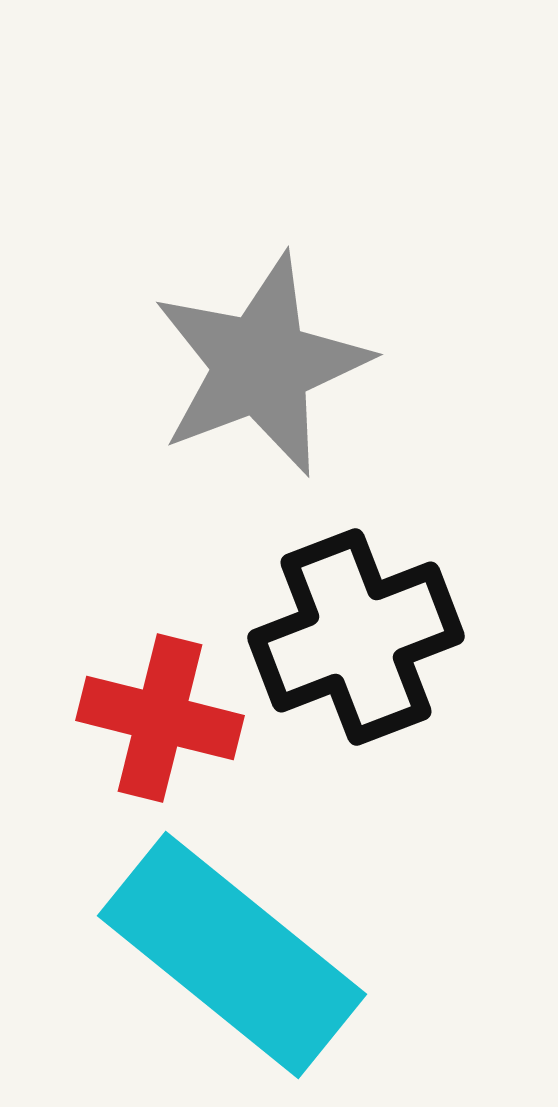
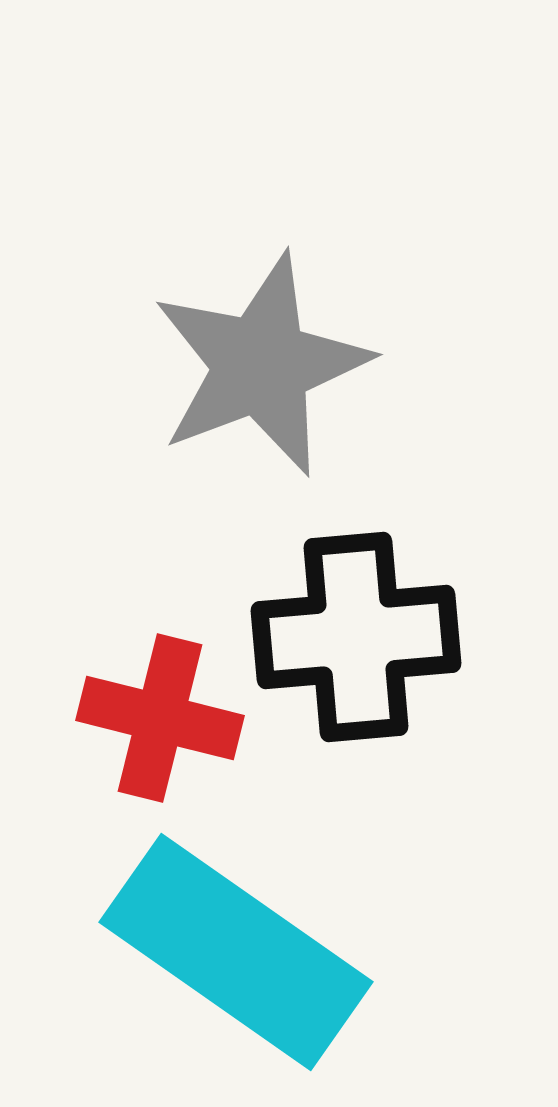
black cross: rotated 16 degrees clockwise
cyan rectangle: moved 4 px right, 3 px up; rotated 4 degrees counterclockwise
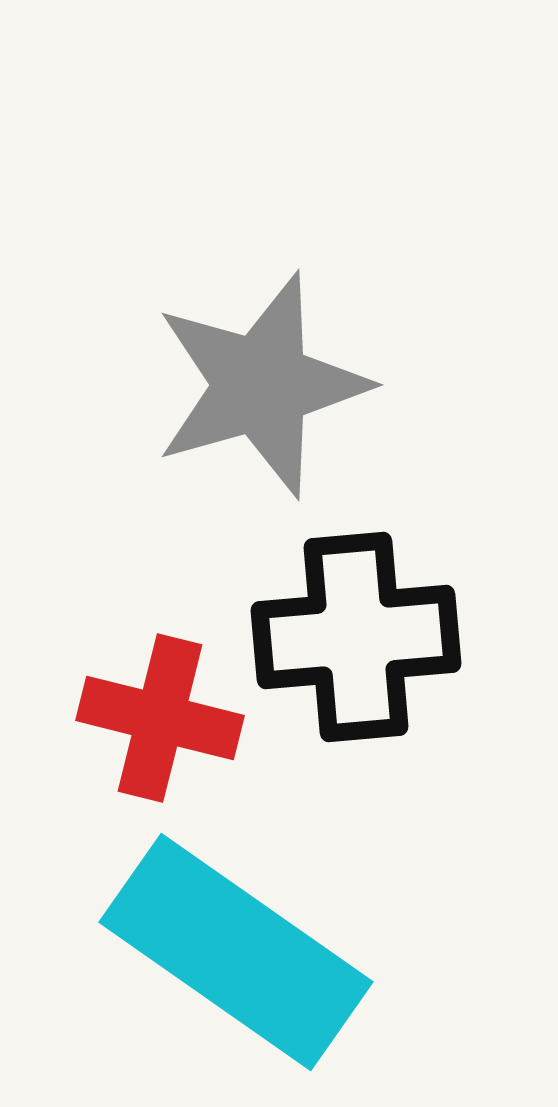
gray star: moved 20 px down; rotated 5 degrees clockwise
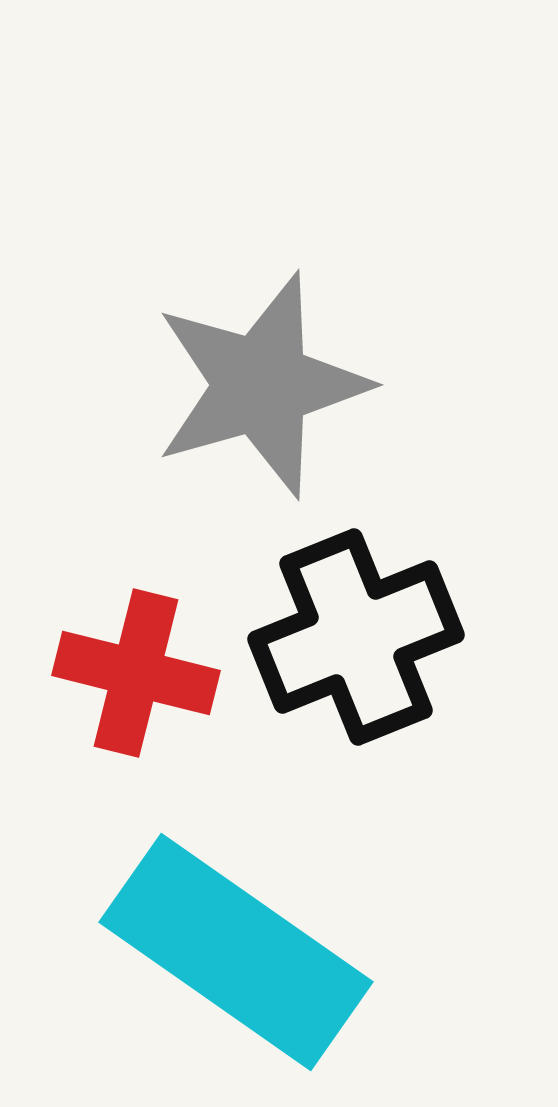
black cross: rotated 17 degrees counterclockwise
red cross: moved 24 px left, 45 px up
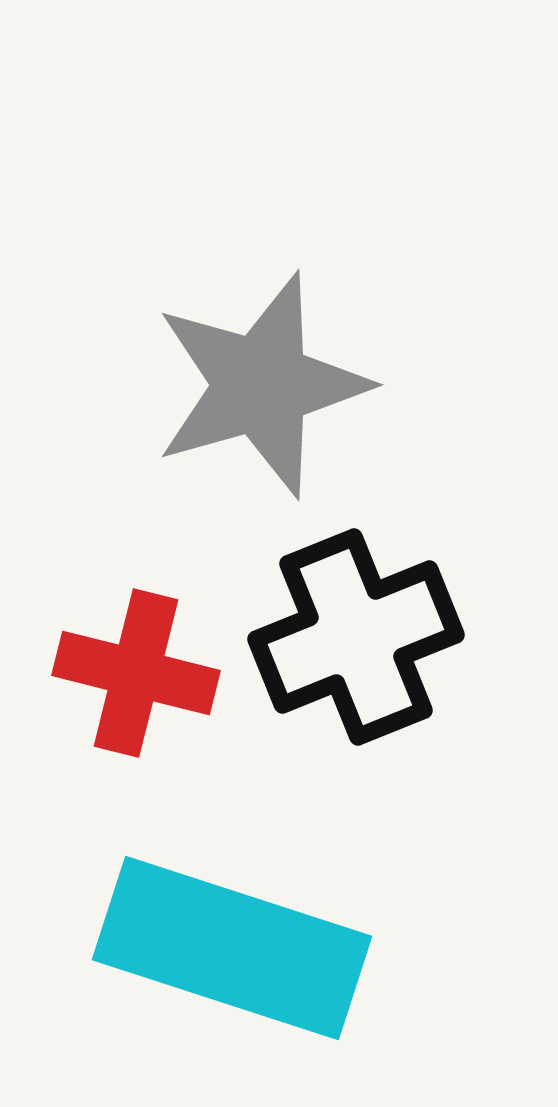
cyan rectangle: moved 4 px left, 4 px up; rotated 17 degrees counterclockwise
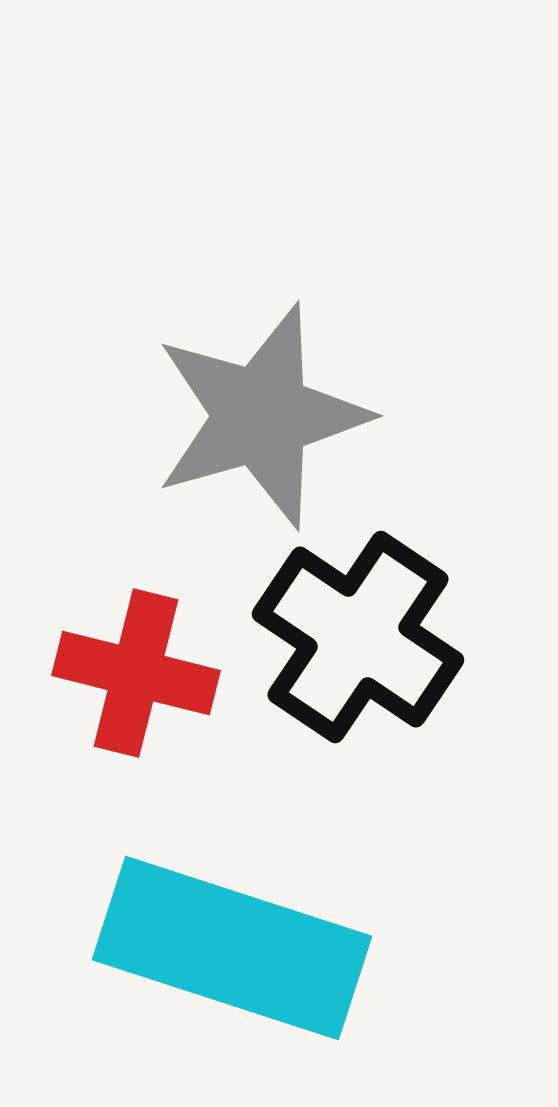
gray star: moved 31 px down
black cross: moved 2 px right; rotated 34 degrees counterclockwise
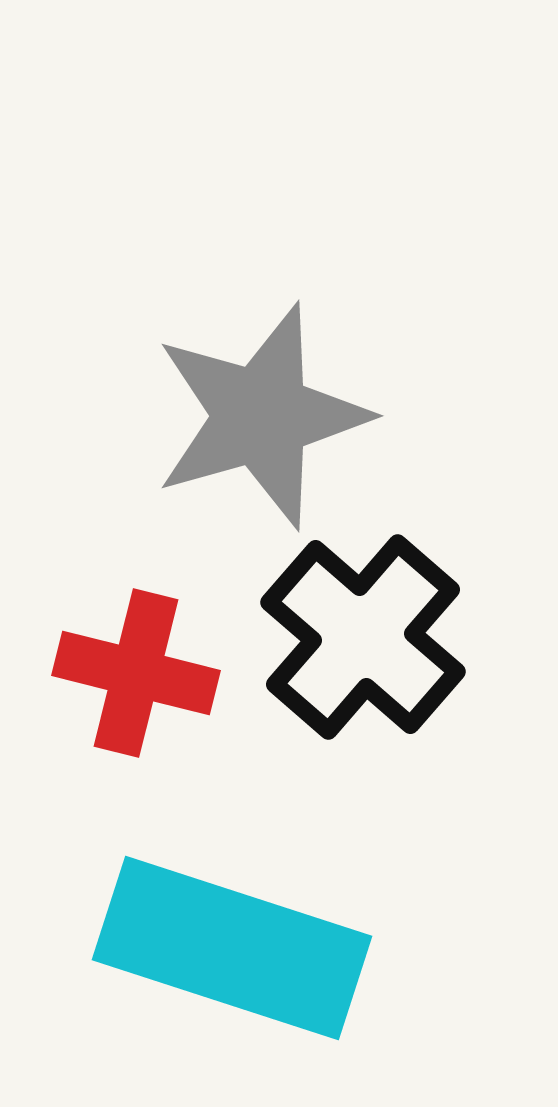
black cross: moved 5 px right; rotated 7 degrees clockwise
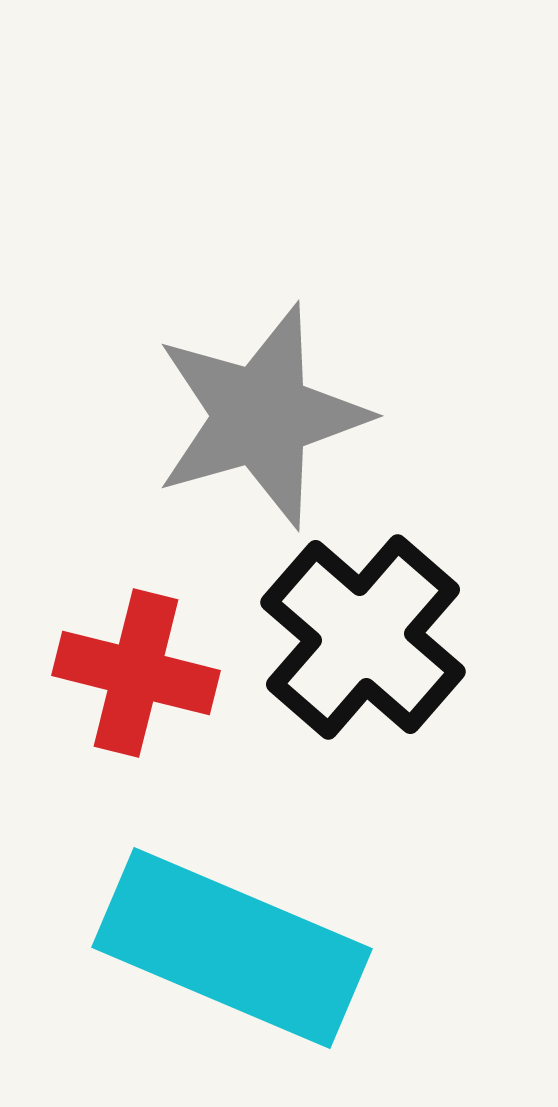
cyan rectangle: rotated 5 degrees clockwise
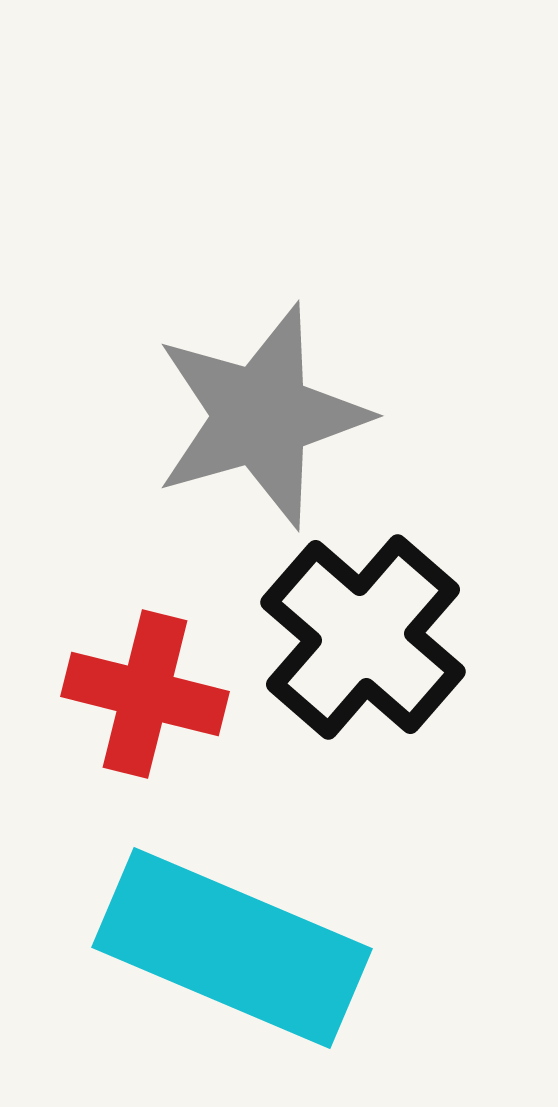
red cross: moved 9 px right, 21 px down
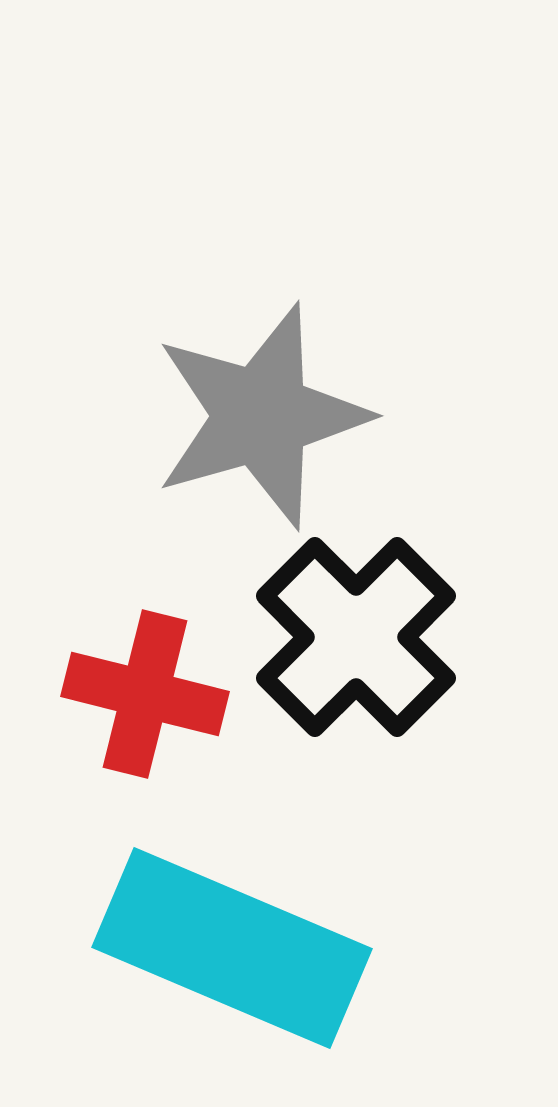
black cross: moved 7 px left; rotated 4 degrees clockwise
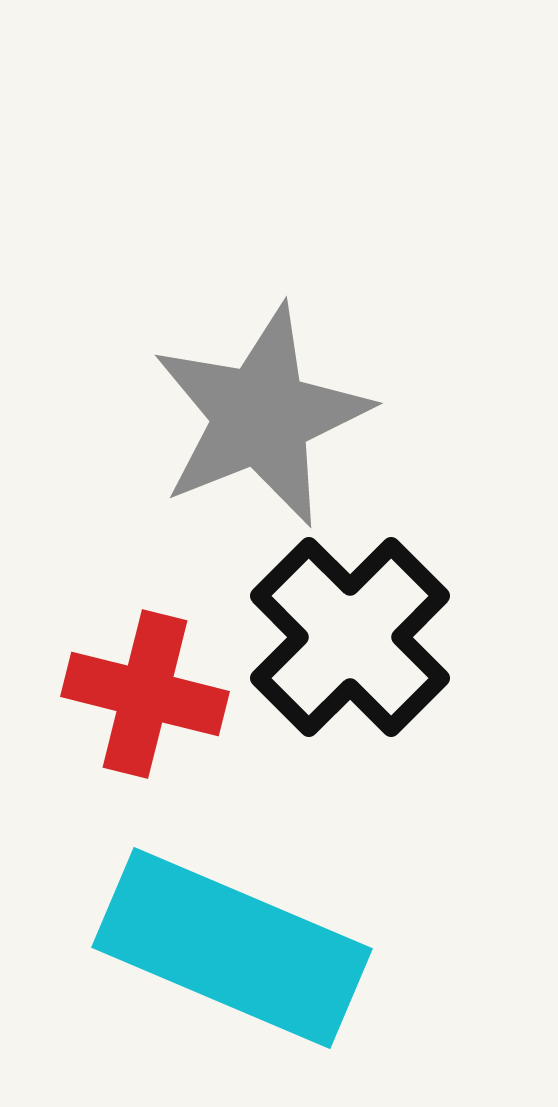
gray star: rotated 6 degrees counterclockwise
black cross: moved 6 px left
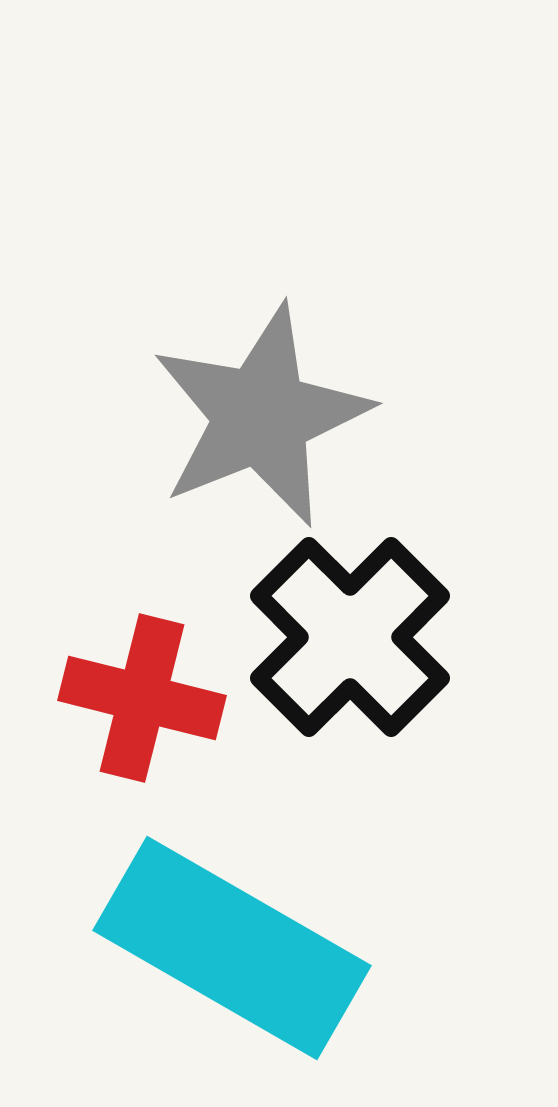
red cross: moved 3 px left, 4 px down
cyan rectangle: rotated 7 degrees clockwise
